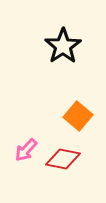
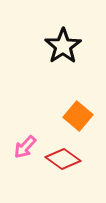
pink arrow: moved 1 px left, 3 px up
red diamond: rotated 24 degrees clockwise
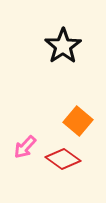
orange square: moved 5 px down
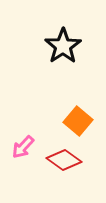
pink arrow: moved 2 px left
red diamond: moved 1 px right, 1 px down
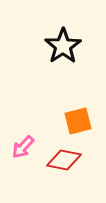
orange square: rotated 36 degrees clockwise
red diamond: rotated 24 degrees counterclockwise
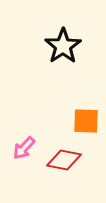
orange square: moved 8 px right; rotated 16 degrees clockwise
pink arrow: moved 1 px right, 1 px down
